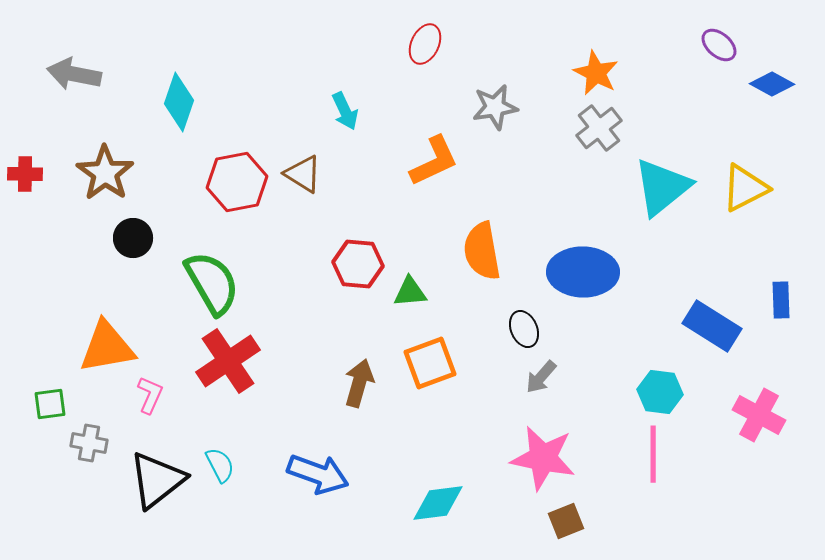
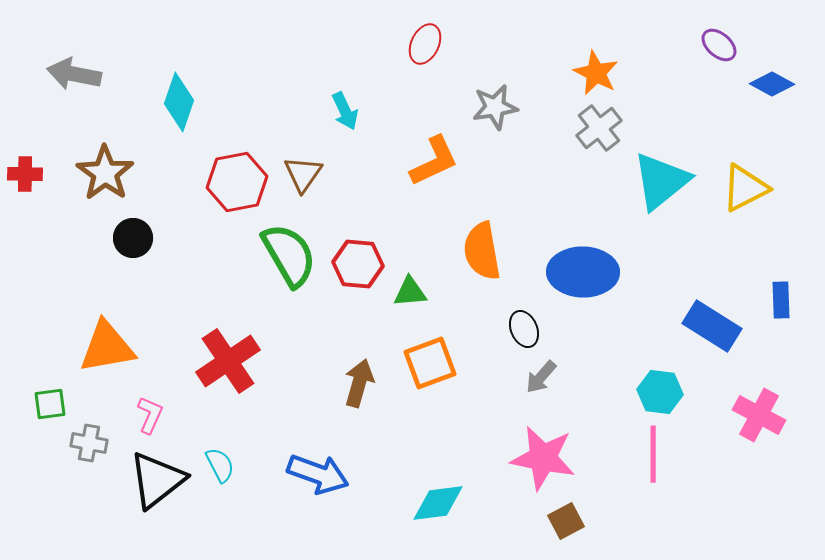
brown triangle at (303, 174): rotated 33 degrees clockwise
cyan triangle at (662, 187): moved 1 px left, 6 px up
green semicircle at (212, 283): moved 77 px right, 28 px up
pink L-shape at (150, 395): moved 20 px down
brown square at (566, 521): rotated 6 degrees counterclockwise
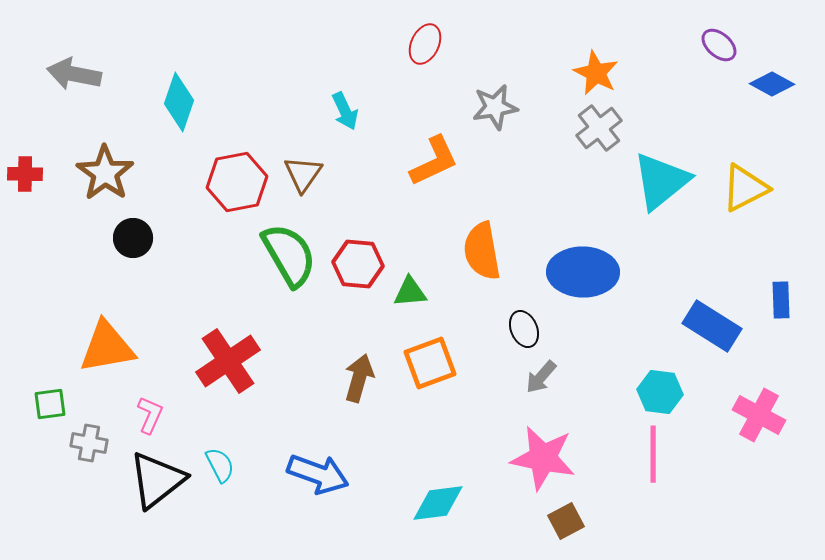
brown arrow at (359, 383): moved 5 px up
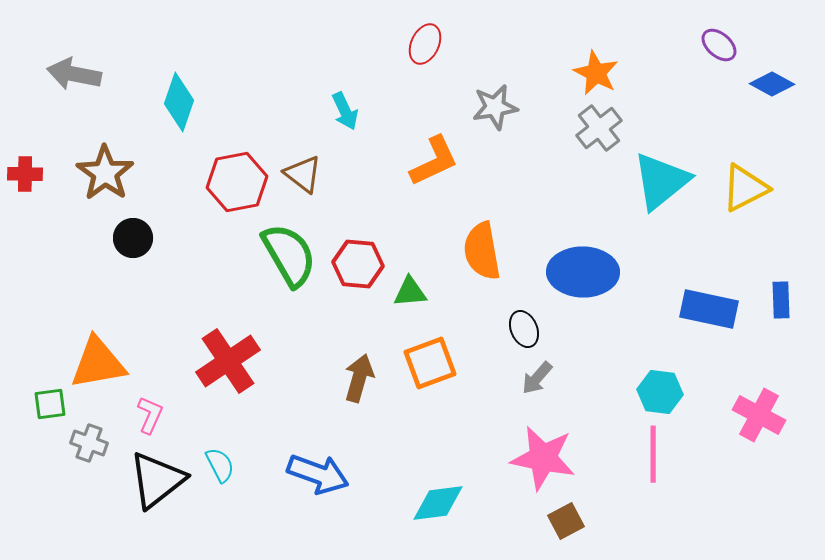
brown triangle at (303, 174): rotated 27 degrees counterclockwise
blue rectangle at (712, 326): moved 3 px left, 17 px up; rotated 20 degrees counterclockwise
orange triangle at (107, 347): moved 9 px left, 16 px down
gray arrow at (541, 377): moved 4 px left, 1 px down
gray cross at (89, 443): rotated 9 degrees clockwise
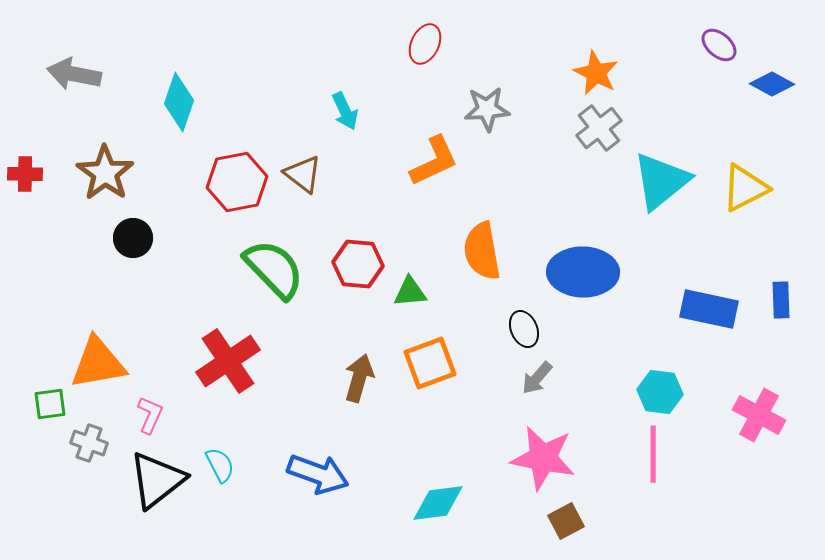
gray star at (495, 107): moved 8 px left, 2 px down; rotated 6 degrees clockwise
green semicircle at (289, 255): moved 15 px left, 14 px down; rotated 14 degrees counterclockwise
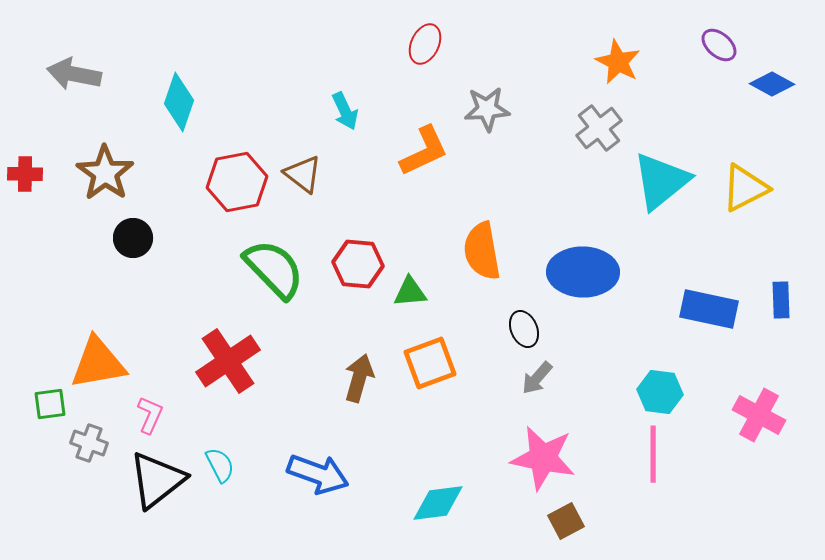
orange star at (596, 73): moved 22 px right, 11 px up
orange L-shape at (434, 161): moved 10 px left, 10 px up
